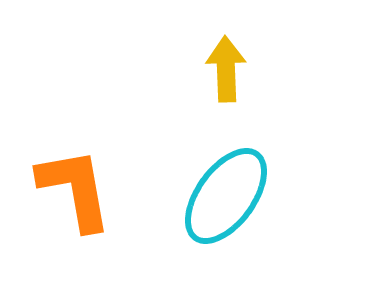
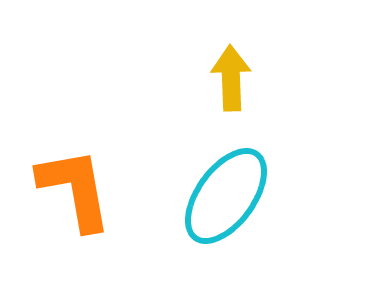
yellow arrow: moved 5 px right, 9 px down
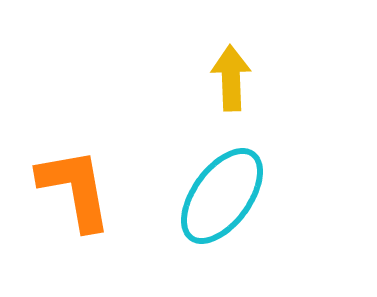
cyan ellipse: moved 4 px left
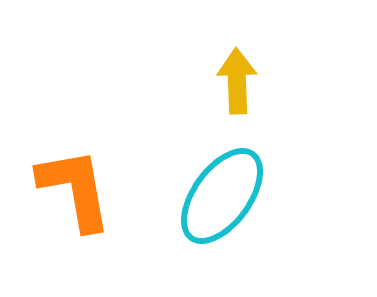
yellow arrow: moved 6 px right, 3 px down
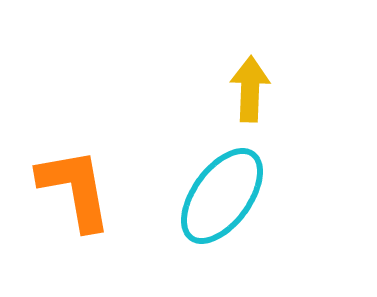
yellow arrow: moved 13 px right, 8 px down; rotated 4 degrees clockwise
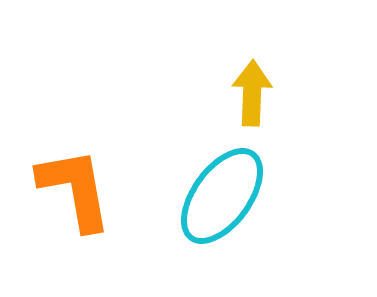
yellow arrow: moved 2 px right, 4 px down
